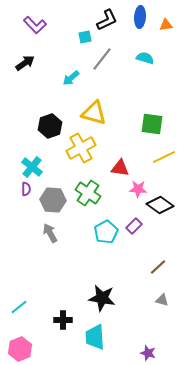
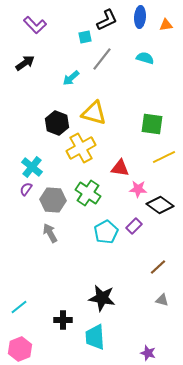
black hexagon: moved 7 px right, 3 px up; rotated 20 degrees counterclockwise
purple semicircle: rotated 144 degrees counterclockwise
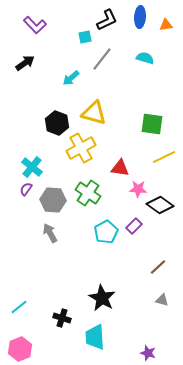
black star: rotated 20 degrees clockwise
black cross: moved 1 px left, 2 px up; rotated 18 degrees clockwise
